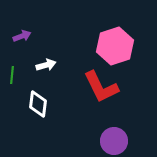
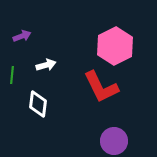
pink hexagon: rotated 9 degrees counterclockwise
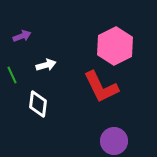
green line: rotated 30 degrees counterclockwise
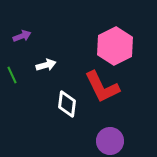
red L-shape: moved 1 px right
white diamond: moved 29 px right
purple circle: moved 4 px left
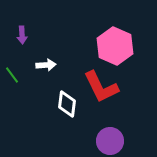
purple arrow: moved 1 px up; rotated 108 degrees clockwise
pink hexagon: rotated 9 degrees counterclockwise
white arrow: rotated 12 degrees clockwise
green line: rotated 12 degrees counterclockwise
red L-shape: moved 1 px left
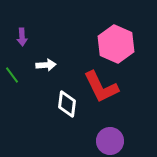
purple arrow: moved 2 px down
pink hexagon: moved 1 px right, 2 px up
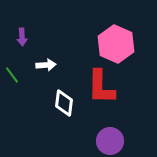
red L-shape: rotated 27 degrees clockwise
white diamond: moved 3 px left, 1 px up
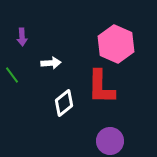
white arrow: moved 5 px right, 2 px up
white diamond: rotated 44 degrees clockwise
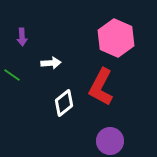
pink hexagon: moved 6 px up
green line: rotated 18 degrees counterclockwise
red L-shape: rotated 27 degrees clockwise
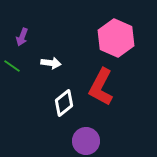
purple arrow: rotated 24 degrees clockwise
white arrow: rotated 12 degrees clockwise
green line: moved 9 px up
purple circle: moved 24 px left
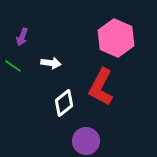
green line: moved 1 px right
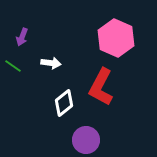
purple circle: moved 1 px up
